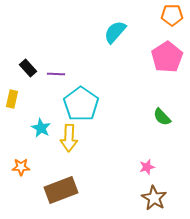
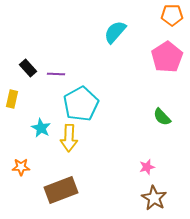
cyan pentagon: rotated 8 degrees clockwise
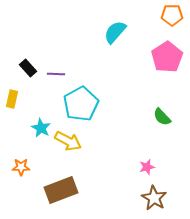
yellow arrow: moved 1 px left, 3 px down; rotated 64 degrees counterclockwise
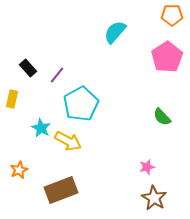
purple line: moved 1 px right, 1 px down; rotated 54 degrees counterclockwise
orange star: moved 2 px left, 3 px down; rotated 24 degrees counterclockwise
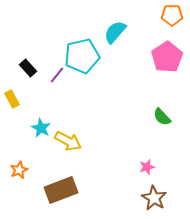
yellow rectangle: rotated 42 degrees counterclockwise
cyan pentagon: moved 1 px right, 48 px up; rotated 16 degrees clockwise
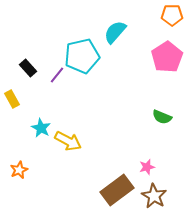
green semicircle: rotated 24 degrees counterclockwise
brown rectangle: moved 56 px right; rotated 16 degrees counterclockwise
brown star: moved 2 px up
